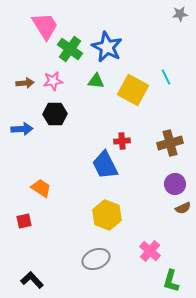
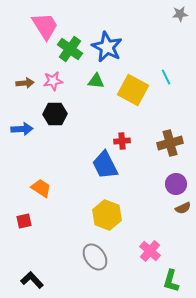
purple circle: moved 1 px right
gray ellipse: moved 1 px left, 2 px up; rotated 76 degrees clockwise
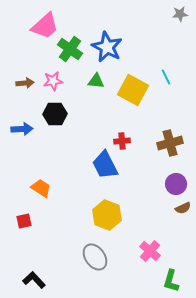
pink trapezoid: rotated 80 degrees clockwise
black L-shape: moved 2 px right
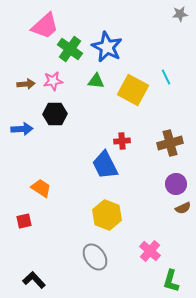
brown arrow: moved 1 px right, 1 px down
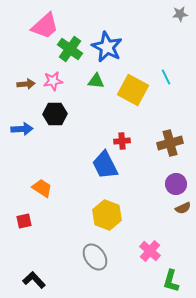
orange trapezoid: moved 1 px right
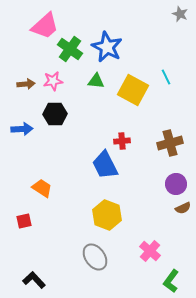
gray star: rotated 28 degrees clockwise
green L-shape: rotated 20 degrees clockwise
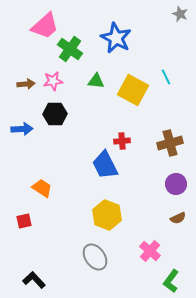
blue star: moved 9 px right, 9 px up
brown semicircle: moved 5 px left, 10 px down
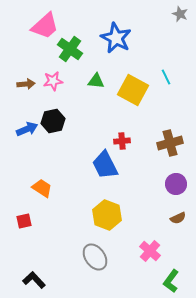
black hexagon: moved 2 px left, 7 px down; rotated 10 degrees counterclockwise
blue arrow: moved 5 px right; rotated 20 degrees counterclockwise
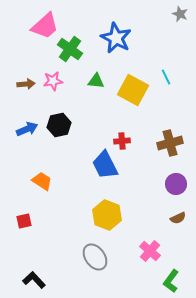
black hexagon: moved 6 px right, 4 px down
orange trapezoid: moved 7 px up
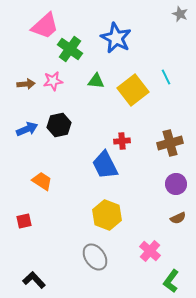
yellow square: rotated 24 degrees clockwise
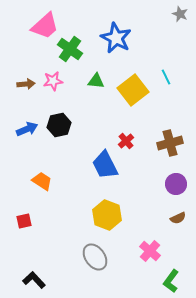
red cross: moved 4 px right; rotated 35 degrees counterclockwise
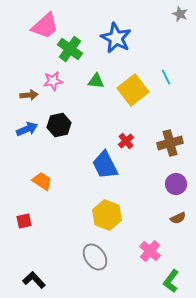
brown arrow: moved 3 px right, 11 px down
